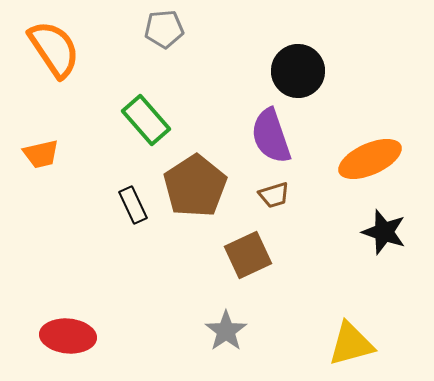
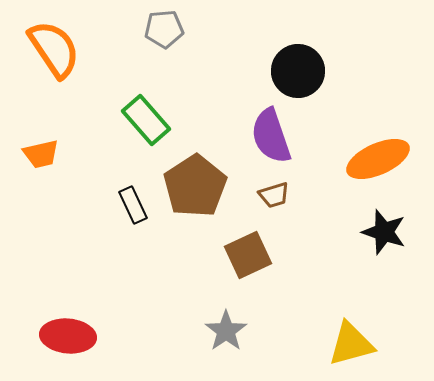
orange ellipse: moved 8 px right
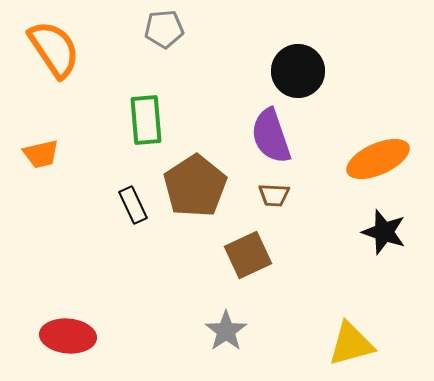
green rectangle: rotated 36 degrees clockwise
brown trapezoid: rotated 20 degrees clockwise
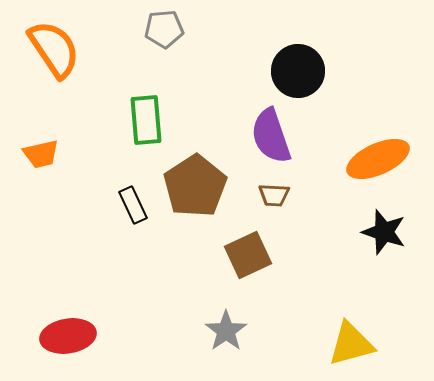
red ellipse: rotated 14 degrees counterclockwise
